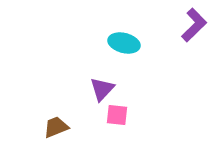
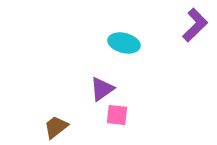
purple L-shape: moved 1 px right
purple triangle: rotated 12 degrees clockwise
brown trapezoid: rotated 16 degrees counterclockwise
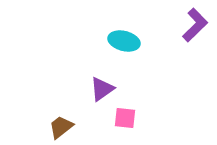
cyan ellipse: moved 2 px up
pink square: moved 8 px right, 3 px down
brown trapezoid: moved 5 px right
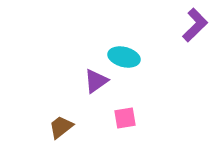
cyan ellipse: moved 16 px down
purple triangle: moved 6 px left, 8 px up
pink square: rotated 15 degrees counterclockwise
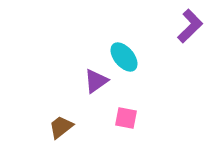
purple L-shape: moved 5 px left, 1 px down
cyan ellipse: rotated 36 degrees clockwise
pink square: moved 1 px right; rotated 20 degrees clockwise
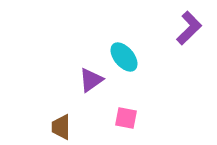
purple L-shape: moved 1 px left, 2 px down
purple triangle: moved 5 px left, 1 px up
brown trapezoid: rotated 52 degrees counterclockwise
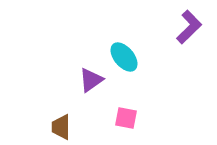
purple L-shape: moved 1 px up
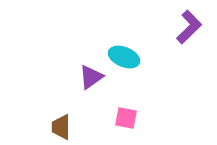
cyan ellipse: rotated 28 degrees counterclockwise
purple triangle: moved 3 px up
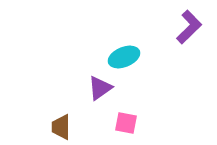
cyan ellipse: rotated 44 degrees counterclockwise
purple triangle: moved 9 px right, 11 px down
pink square: moved 5 px down
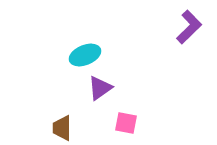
cyan ellipse: moved 39 px left, 2 px up
brown trapezoid: moved 1 px right, 1 px down
